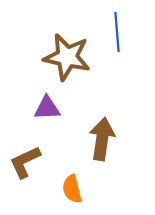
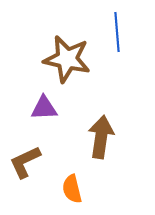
brown star: moved 2 px down
purple triangle: moved 3 px left
brown arrow: moved 1 px left, 2 px up
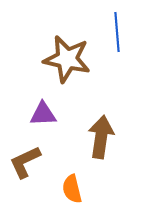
purple triangle: moved 1 px left, 6 px down
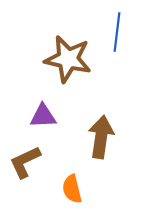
blue line: rotated 12 degrees clockwise
brown star: moved 1 px right
purple triangle: moved 2 px down
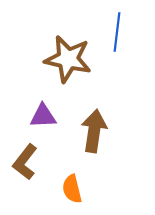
brown arrow: moved 7 px left, 6 px up
brown L-shape: rotated 27 degrees counterclockwise
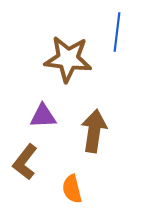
brown star: rotated 6 degrees counterclockwise
